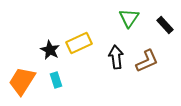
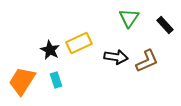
black arrow: rotated 105 degrees clockwise
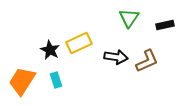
black rectangle: rotated 60 degrees counterclockwise
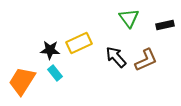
green triangle: rotated 10 degrees counterclockwise
black star: rotated 24 degrees counterclockwise
black arrow: rotated 140 degrees counterclockwise
brown L-shape: moved 1 px left, 1 px up
cyan rectangle: moved 1 px left, 7 px up; rotated 21 degrees counterclockwise
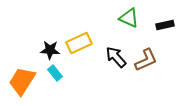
green triangle: rotated 30 degrees counterclockwise
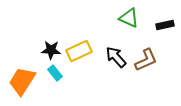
yellow rectangle: moved 8 px down
black star: moved 1 px right
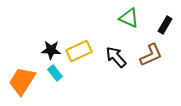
black rectangle: rotated 48 degrees counterclockwise
brown L-shape: moved 5 px right, 5 px up
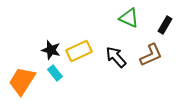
black star: rotated 12 degrees clockwise
